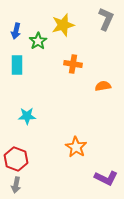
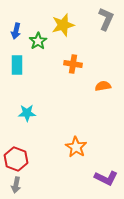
cyan star: moved 3 px up
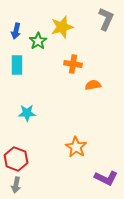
yellow star: moved 1 px left, 2 px down
orange semicircle: moved 10 px left, 1 px up
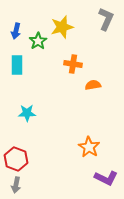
orange star: moved 13 px right
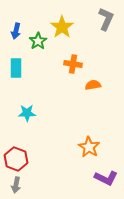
yellow star: rotated 20 degrees counterclockwise
cyan rectangle: moved 1 px left, 3 px down
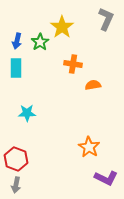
blue arrow: moved 1 px right, 10 px down
green star: moved 2 px right, 1 px down
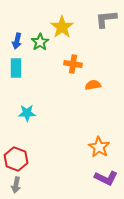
gray L-shape: rotated 120 degrees counterclockwise
orange star: moved 10 px right
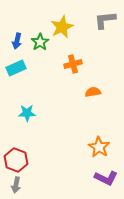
gray L-shape: moved 1 px left, 1 px down
yellow star: rotated 10 degrees clockwise
orange cross: rotated 24 degrees counterclockwise
cyan rectangle: rotated 66 degrees clockwise
orange semicircle: moved 7 px down
red hexagon: moved 1 px down
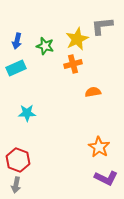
gray L-shape: moved 3 px left, 6 px down
yellow star: moved 15 px right, 12 px down
green star: moved 5 px right, 4 px down; rotated 24 degrees counterclockwise
red hexagon: moved 2 px right
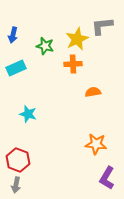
blue arrow: moved 4 px left, 6 px up
orange cross: rotated 12 degrees clockwise
cyan star: moved 1 px right, 1 px down; rotated 18 degrees clockwise
orange star: moved 3 px left, 3 px up; rotated 25 degrees counterclockwise
purple L-shape: moved 1 px right; rotated 95 degrees clockwise
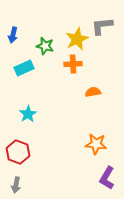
cyan rectangle: moved 8 px right
cyan star: rotated 24 degrees clockwise
red hexagon: moved 8 px up
